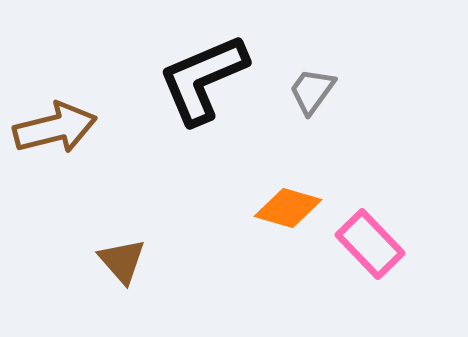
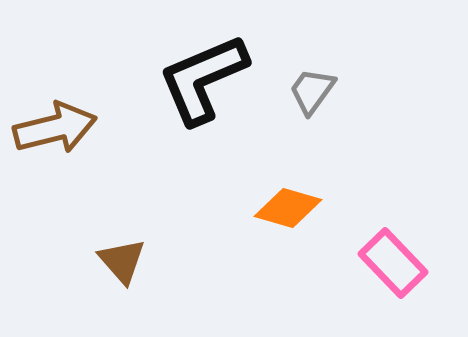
pink rectangle: moved 23 px right, 19 px down
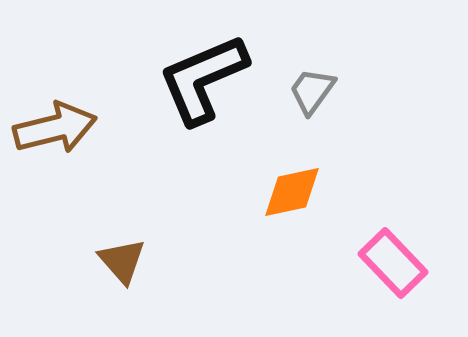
orange diamond: moved 4 px right, 16 px up; rotated 28 degrees counterclockwise
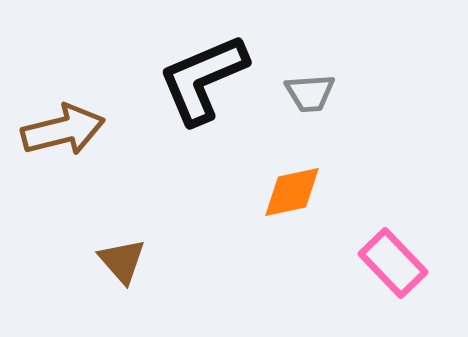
gray trapezoid: moved 2 px left, 2 px down; rotated 130 degrees counterclockwise
brown arrow: moved 8 px right, 2 px down
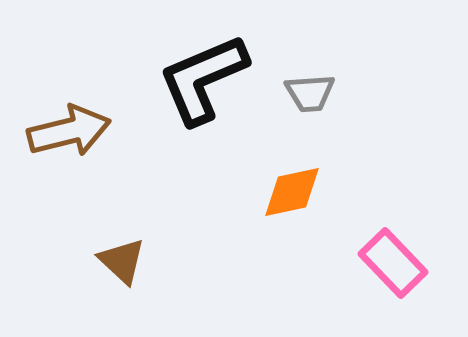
brown arrow: moved 6 px right, 1 px down
brown triangle: rotated 6 degrees counterclockwise
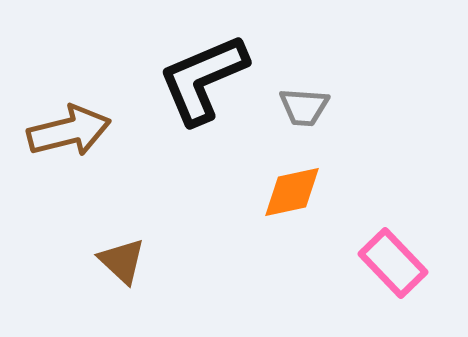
gray trapezoid: moved 6 px left, 14 px down; rotated 8 degrees clockwise
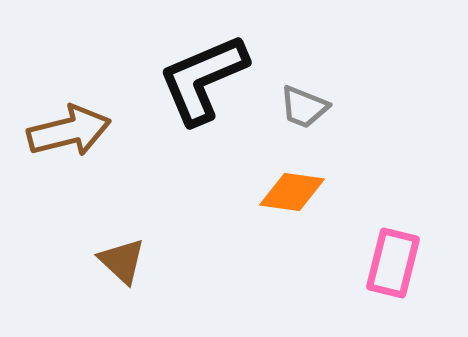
gray trapezoid: rotated 18 degrees clockwise
orange diamond: rotated 20 degrees clockwise
pink rectangle: rotated 58 degrees clockwise
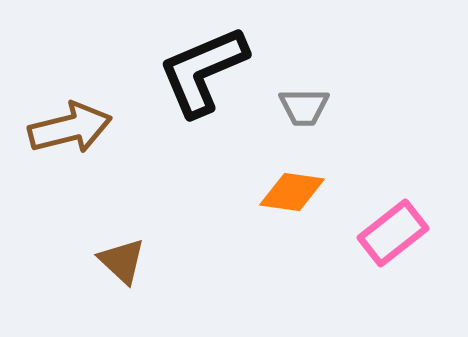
black L-shape: moved 8 px up
gray trapezoid: rotated 22 degrees counterclockwise
brown arrow: moved 1 px right, 3 px up
pink rectangle: moved 30 px up; rotated 38 degrees clockwise
